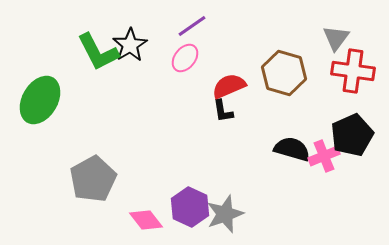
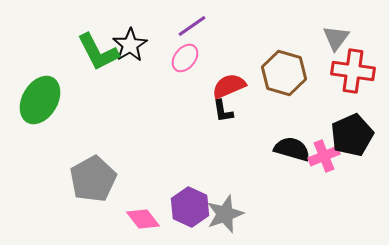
pink diamond: moved 3 px left, 1 px up
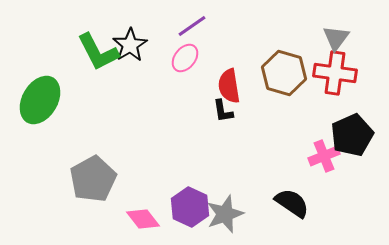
red cross: moved 18 px left, 2 px down
red semicircle: rotated 76 degrees counterclockwise
black semicircle: moved 54 px down; rotated 18 degrees clockwise
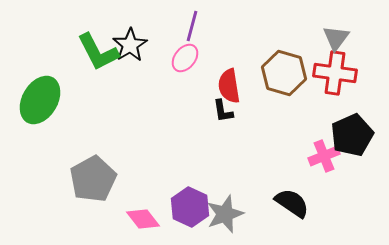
purple line: rotated 40 degrees counterclockwise
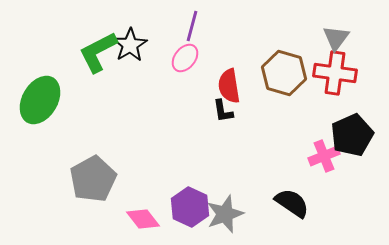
green L-shape: rotated 90 degrees clockwise
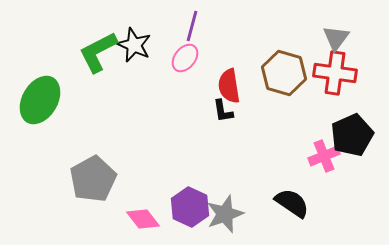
black star: moved 4 px right; rotated 16 degrees counterclockwise
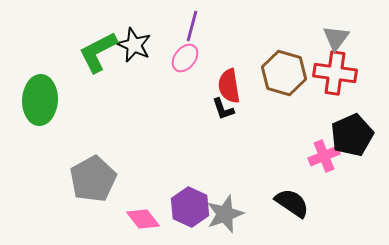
green ellipse: rotated 27 degrees counterclockwise
black L-shape: moved 2 px up; rotated 10 degrees counterclockwise
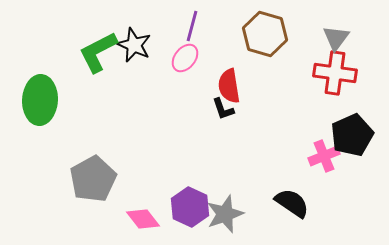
brown hexagon: moved 19 px left, 39 px up
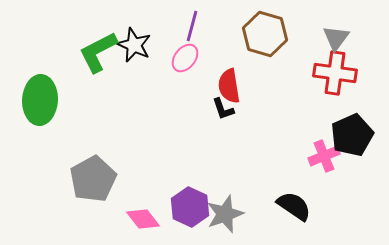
black semicircle: moved 2 px right, 3 px down
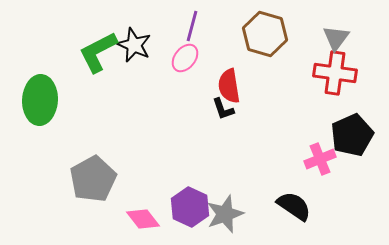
pink cross: moved 4 px left, 3 px down
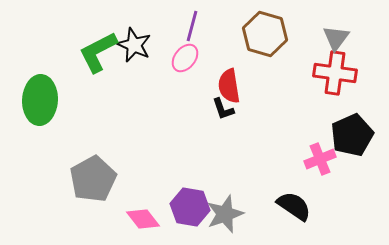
purple hexagon: rotated 15 degrees counterclockwise
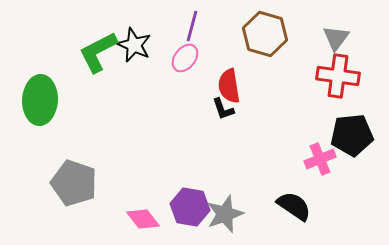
red cross: moved 3 px right, 3 px down
black pentagon: rotated 18 degrees clockwise
gray pentagon: moved 19 px left, 4 px down; rotated 24 degrees counterclockwise
